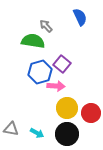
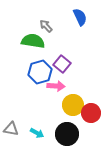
yellow circle: moved 6 px right, 3 px up
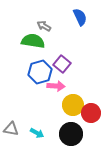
gray arrow: moved 2 px left; rotated 16 degrees counterclockwise
black circle: moved 4 px right
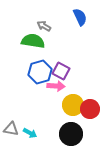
purple square: moved 1 px left, 7 px down; rotated 12 degrees counterclockwise
red circle: moved 1 px left, 4 px up
cyan arrow: moved 7 px left
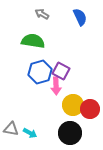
gray arrow: moved 2 px left, 12 px up
pink arrow: rotated 84 degrees clockwise
black circle: moved 1 px left, 1 px up
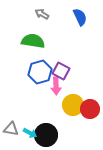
black circle: moved 24 px left, 2 px down
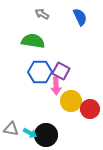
blue hexagon: rotated 15 degrees clockwise
yellow circle: moved 2 px left, 4 px up
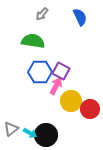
gray arrow: rotated 80 degrees counterclockwise
pink arrow: rotated 150 degrees counterclockwise
gray triangle: rotated 49 degrees counterclockwise
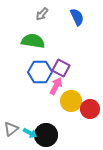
blue semicircle: moved 3 px left
purple square: moved 3 px up
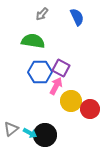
black circle: moved 1 px left
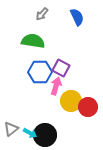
pink arrow: rotated 12 degrees counterclockwise
red circle: moved 2 px left, 2 px up
